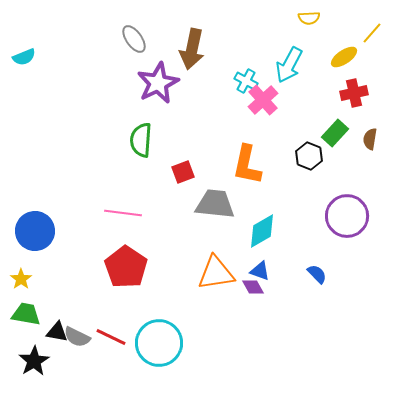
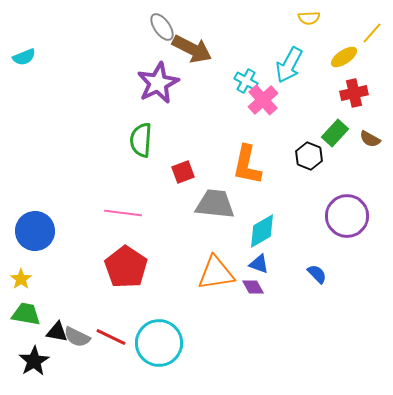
gray ellipse: moved 28 px right, 12 px up
brown arrow: rotated 75 degrees counterclockwise
brown semicircle: rotated 70 degrees counterclockwise
blue triangle: moved 1 px left, 7 px up
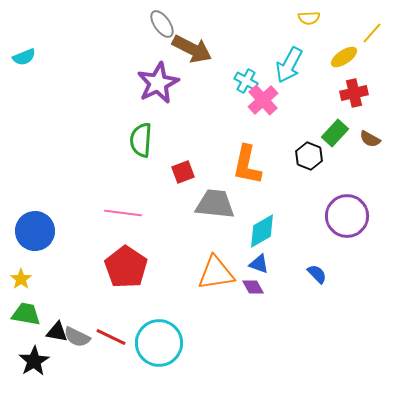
gray ellipse: moved 3 px up
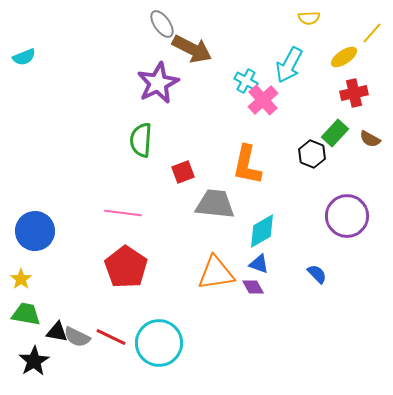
black hexagon: moved 3 px right, 2 px up
